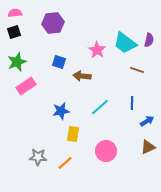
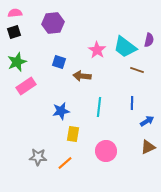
cyan trapezoid: moved 4 px down
cyan line: moved 1 px left; rotated 42 degrees counterclockwise
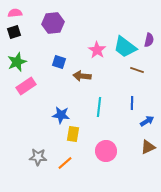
blue star: moved 4 px down; rotated 18 degrees clockwise
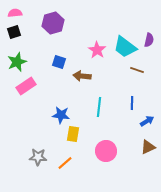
purple hexagon: rotated 10 degrees counterclockwise
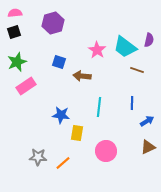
yellow rectangle: moved 4 px right, 1 px up
orange line: moved 2 px left
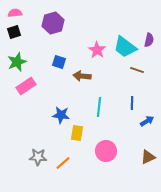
brown triangle: moved 10 px down
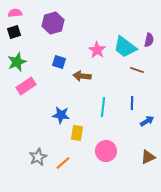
cyan line: moved 4 px right
gray star: rotated 30 degrees counterclockwise
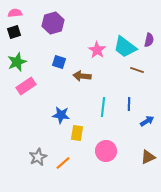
blue line: moved 3 px left, 1 px down
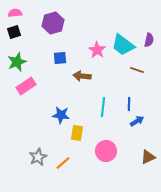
cyan trapezoid: moved 2 px left, 2 px up
blue square: moved 1 px right, 4 px up; rotated 24 degrees counterclockwise
blue arrow: moved 10 px left
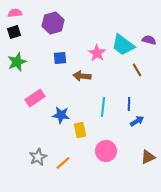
purple semicircle: rotated 88 degrees counterclockwise
pink star: moved 3 px down
brown line: rotated 40 degrees clockwise
pink rectangle: moved 9 px right, 12 px down
yellow rectangle: moved 3 px right, 3 px up; rotated 21 degrees counterclockwise
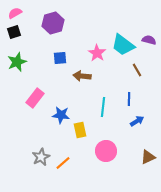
pink semicircle: rotated 24 degrees counterclockwise
pink rectangle: rotated 18 degrees counterclockwise
blue line: moved 5 px up
gray star: moved 3 px right
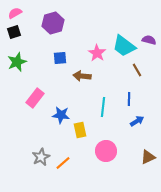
cyan trapezoid: moved 1 px right, 1 px down
